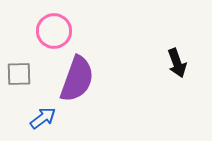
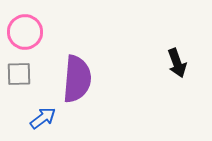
pink circle: moved 29 px left, 1 px down
purple semicircle: rotated 15 degrees counterclockwise
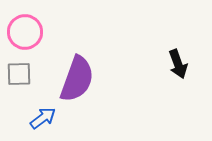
black arrow: moved 1 px right, 1 px down
purple semicircle: rotated 15 degrees clockwise
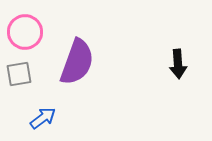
black arrow: rotated 16 degrees clockwise
gray square: rotated 8 degrees counterclockwise
purple semicircle: moved 17 px up
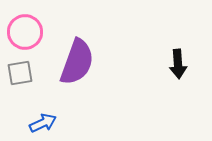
gray square: moved 1 px right, 1 px up
blue arrow: moved 5 px down; rotated 12 degrees clockwise
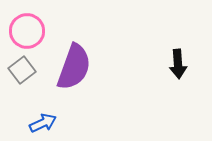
pink circle: moved 2 px right, 1 px up
purple semicircle: moved 3 px left, 5 px down
gray square: moved 2 px right, 3 px up; rotated 28 degrees counterclockwise
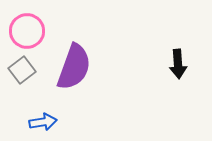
blue arrow: moved 1 px up; rotated 16 degrees clockwise
